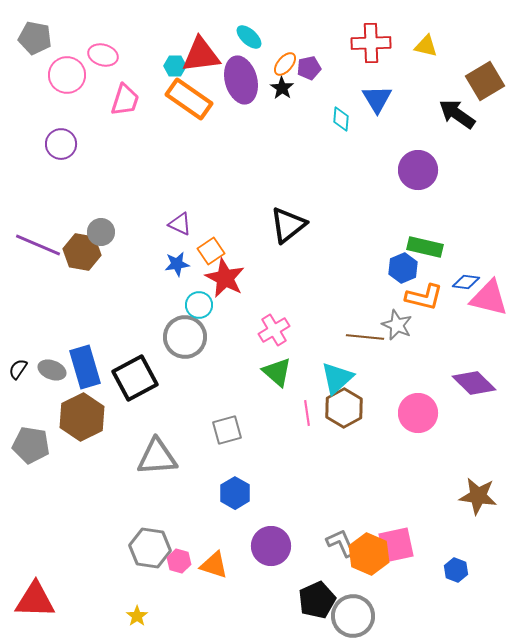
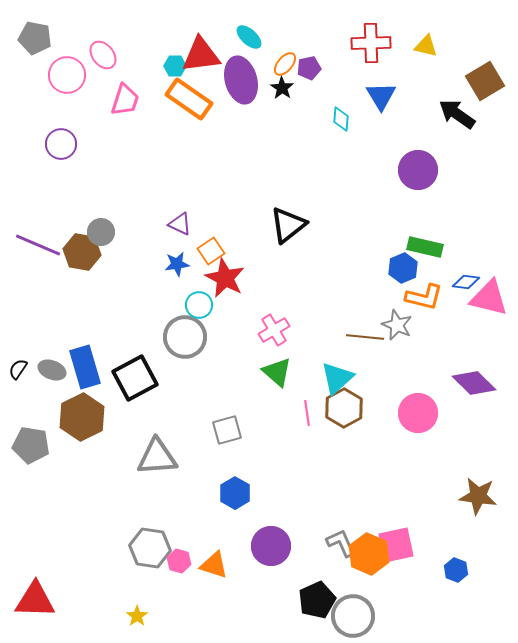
pink ellipse at (103, 55): rotated 36 degrees clockwise
blue triangle at (377, 99): moved 4 px right, 3 px up
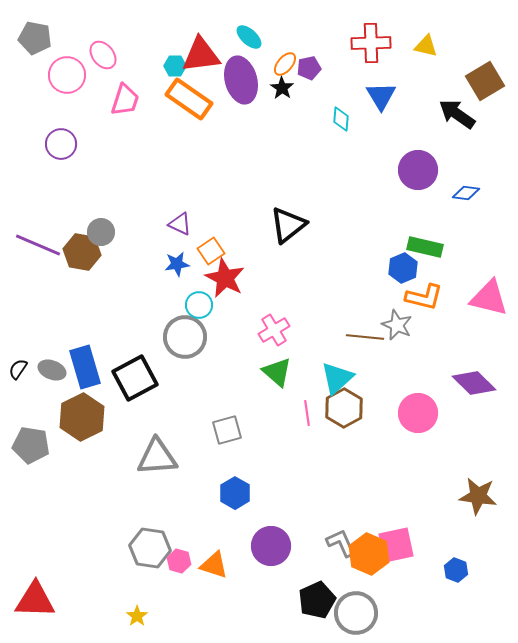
blue diamond at (466, 282): moved 89 px up
gray circle at (353, 616): moved 3 px right, 3 px up
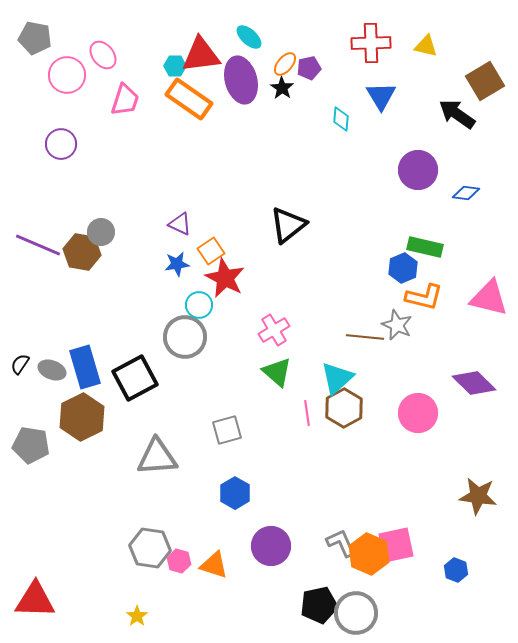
black semicircle at (18, 369): moved 2 px right, 5 px up
black pentagon at (317, 600): moved 2 px right, 5 px down; rotated 12 degrees clockwise
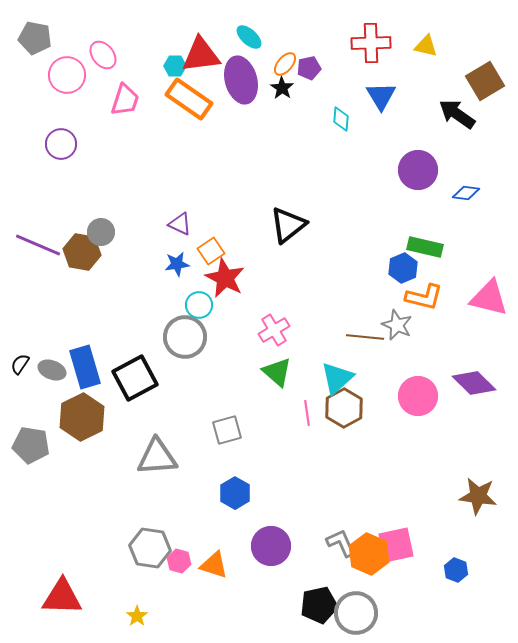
pink circle at (418, 413): moved 17 px up
red triangle at (35, 600): moved 27 px right, 3 px up
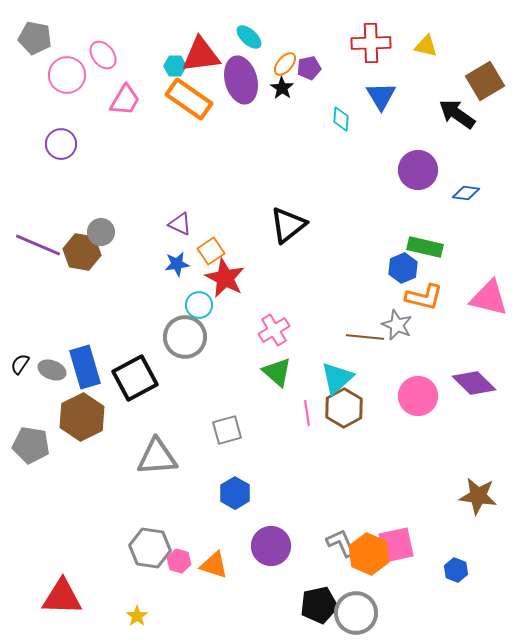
pink trapezoid at (125, 100): rotated 12 degrees clockwise
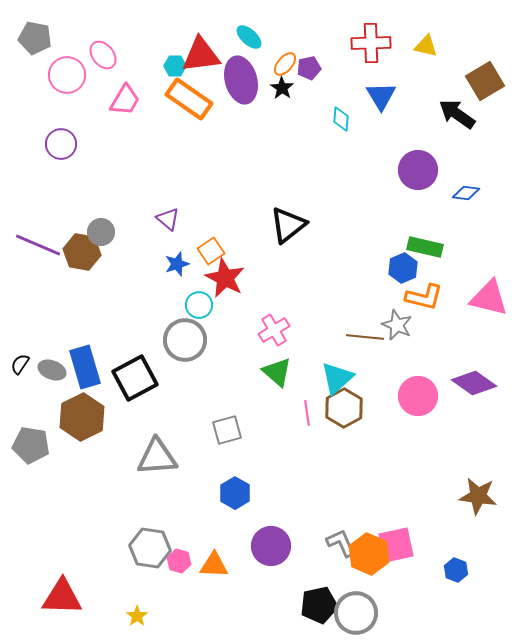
purple triangle at (180, 224): moved 12 px left, 5 px up; rotated 15 degrees clockwise
blue star at (177, 264): rotated 10 degrees counterclockwise
gray circle at (185, 337): moved 3 px down
purple diamond at (474, 383): rotated 9 degrees counterclockwise
orange triangle at (214, 565): rotated 16 degrees counterclockwise
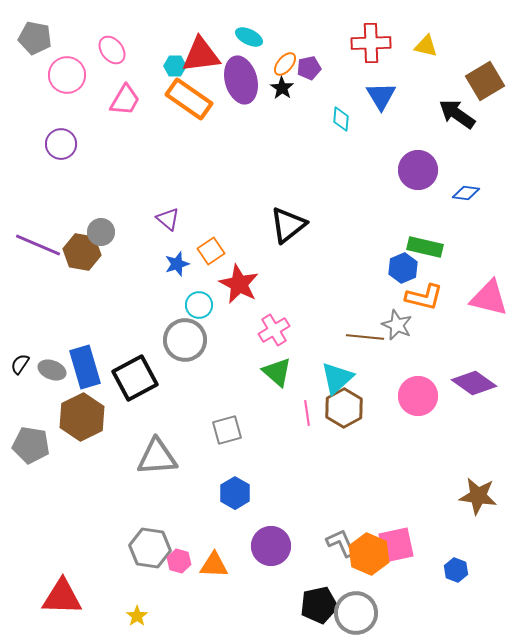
cyan ellipse at (249, 37): rotated 16 degrees counterclockwise
pink ellipse at (103, 55): moved 9 px right, 5 px up
red star at (225, 278): moved 14 px right, 6 px down
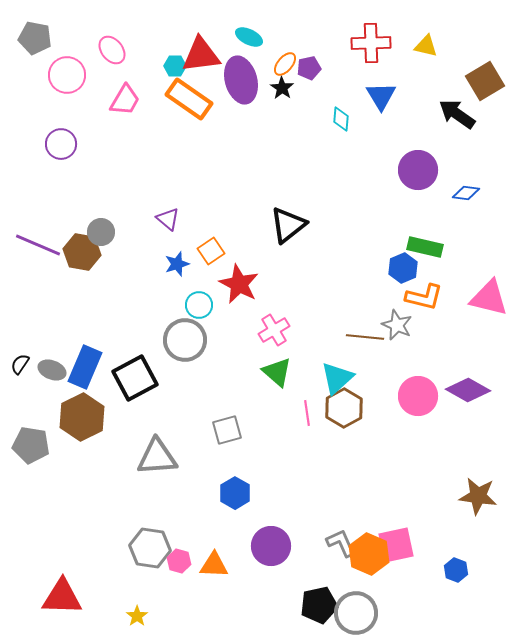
blue rectangle at (85, 367): rotated 39 degrees clockwise
purple diamond at (474, 383): moved 6 px left, 7 px down; rotated 6 degrees counterclockwise
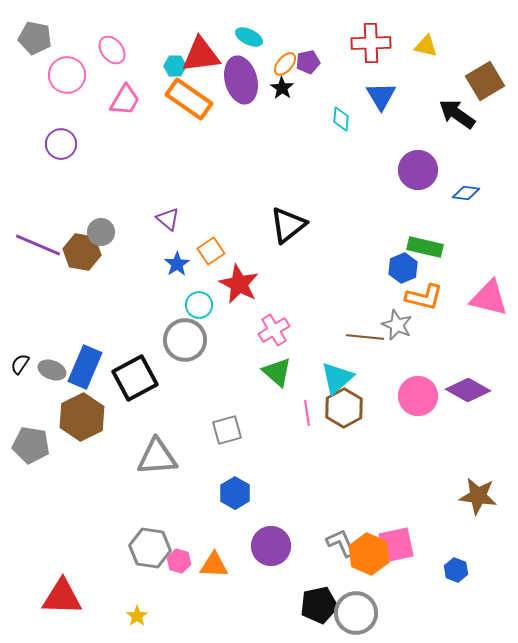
purple pentagon at (309, 68): moved 1 px left, 6 px up
blue star at (177, 264): rotated 15 degrees counterclockwise
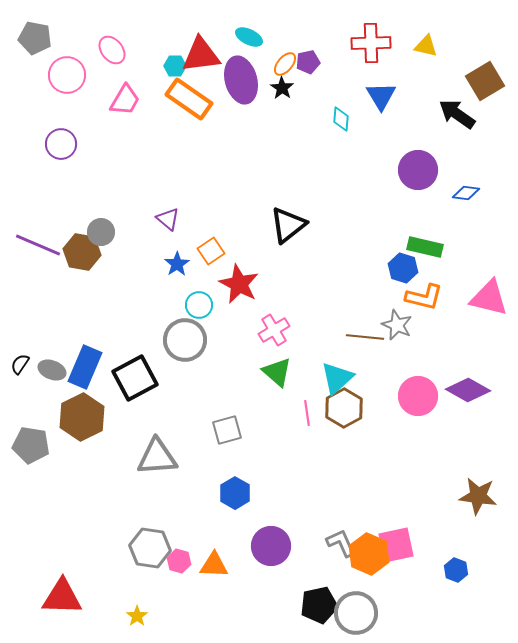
blue hexagon at (403, 268): rotated 20 degrees counterclockwise
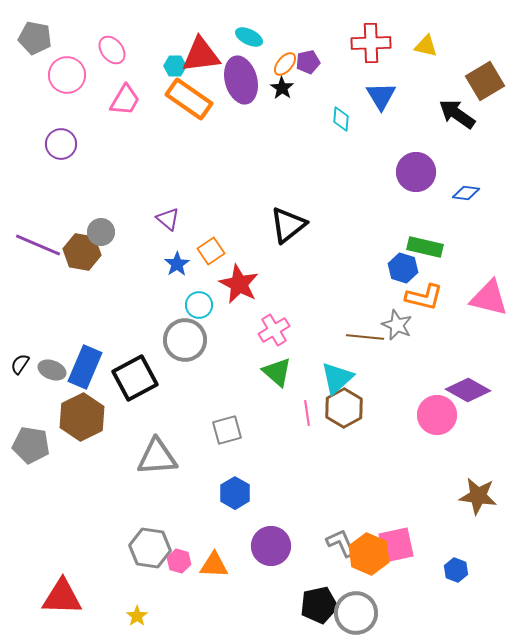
purple circle at (418, 170): moved 2 px left, 2 px down
pink circle at (418, 396): moved 19 px right, 19 px down
